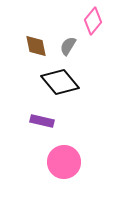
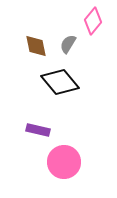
gray semicircle: moved 2 px up
purple rectangle: moved 4 px left, 9 px down
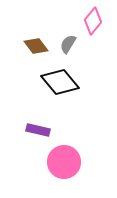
brown diamond: rotated 25 degrees counterclockwise
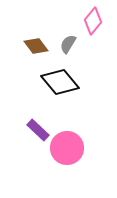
purple rectangle: rotated 30 degrees clockwise
pink circle: moved 3 px right, 14 px up
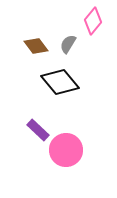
pink circle: moved 1 px left, 2 px down
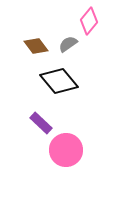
pink diamond: moved 4 px left
gray semicircle: rotated 24 degrees clockwise
black diamond: moved 1 px left, 1 px up
purple rectangle: moved 3 px right, 7 px up
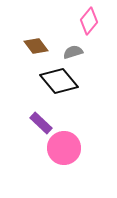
gray semicircle: moved 5 px right, 8 px down; rotated 18 degrees clockwise
pink circle: moved 2 px left, 2 px up
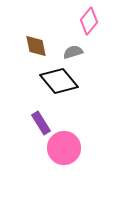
brown diamond: rotated 25 degrees clockwise
purple rectangle: rotated 15 degrees clockwise
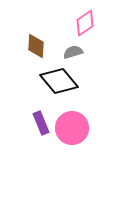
pink diamond: moved 4 px left, 2 px down; rotated 16 degrees clockwise
brown diamond: rotated 15 degrees clockwise
purple rectangle: rotated 10 degrees clockwise
pink circle: moved 8 px right, 20 px up
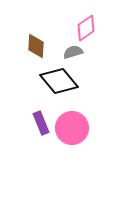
pink diamond: moved 1 px right, 5 px down
